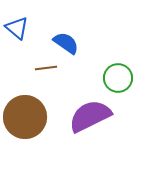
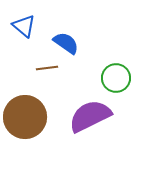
blue triangle: moved 7 px right, 2 px up
brown line: moved 1 px right
green circle: moved 2 px left
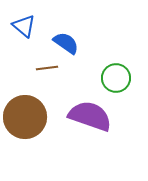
purple semicircle: rotated 45 degrees clockwise
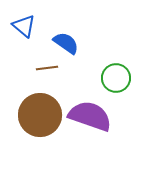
brown circle: moved 15 px right, 2 px up
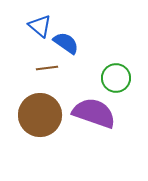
blue triangle: moved 16 px right
purple semicircle: moved 4 px right, 3 px up
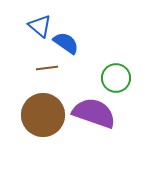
brown circle: moved 3 px right
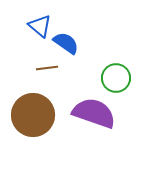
brown circle: moved 10 px left
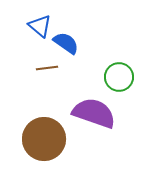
green circle: moved 3 px right, 1 px up
brown circle: moved 11 px right, 24 px down
